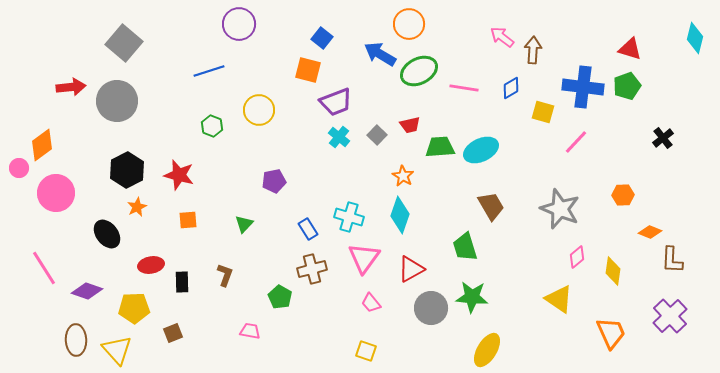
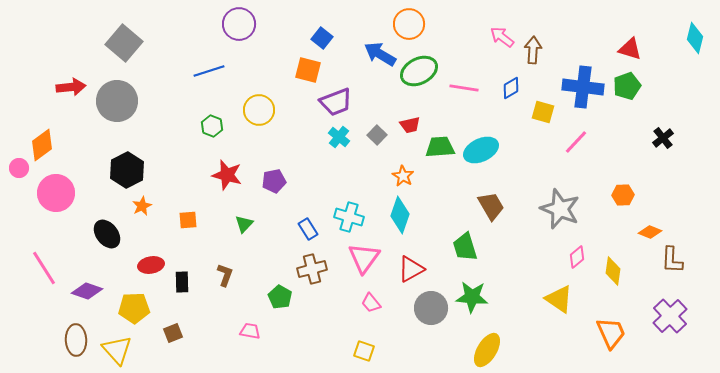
red star at (179, 175): moved 48 px right
orange star at (137, 207): moved 5 px right, 1 px up
yellow square at (366, 351): moved 2 px left
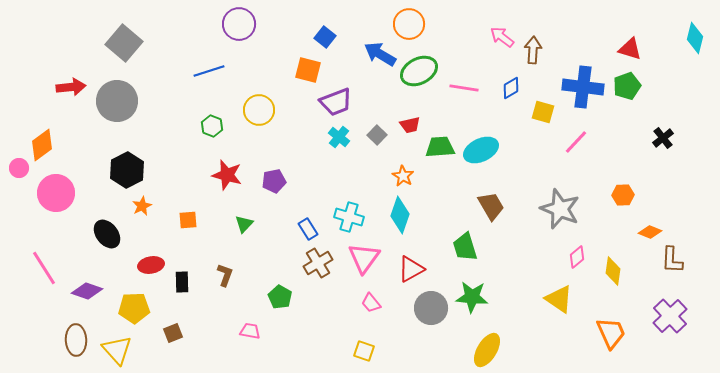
blue square at (322, 38): moved 3 px right, 1 px up
brown cross at (312, 269): moved 6 px right, 6 px up; rotated 16 degrees counterclockwise
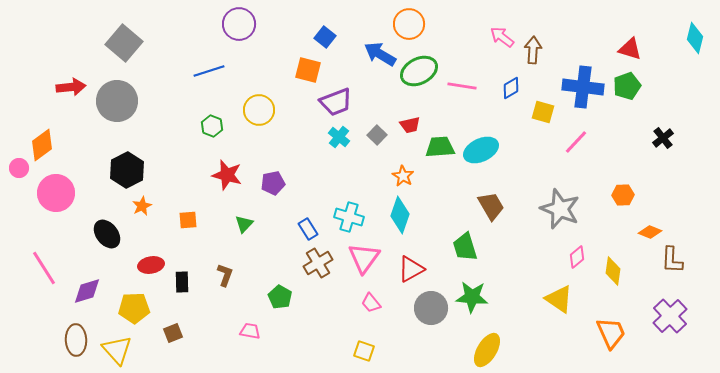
pink line at (464, 88): moved 2 px left, 2 px up
purple pentagon at (274, 181): moved 1 px left, 2 px down
purple diamond at (87, 291): rotated 36 degrees counterclockwise
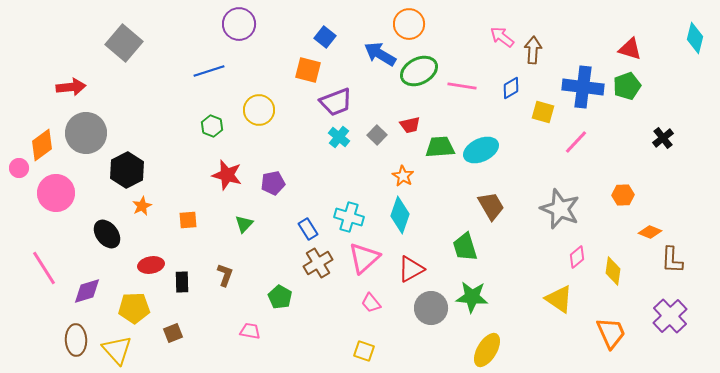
gray circle at (117, 101): moved 31 px left, 32 px down
pink triangle at (364, 258): rotated 12 degrees clockwise
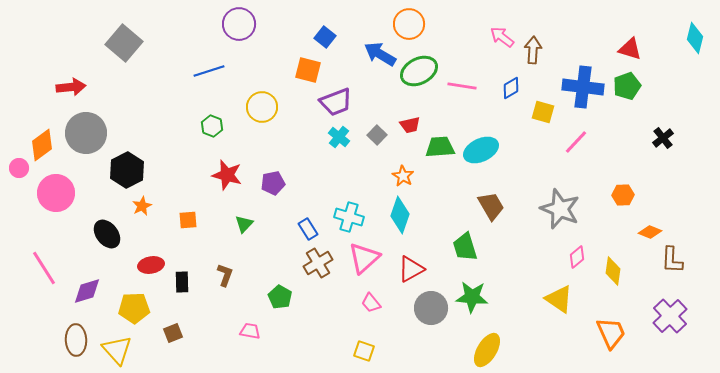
yellow circle at (259, 110): moved 3 px right, 3 px up
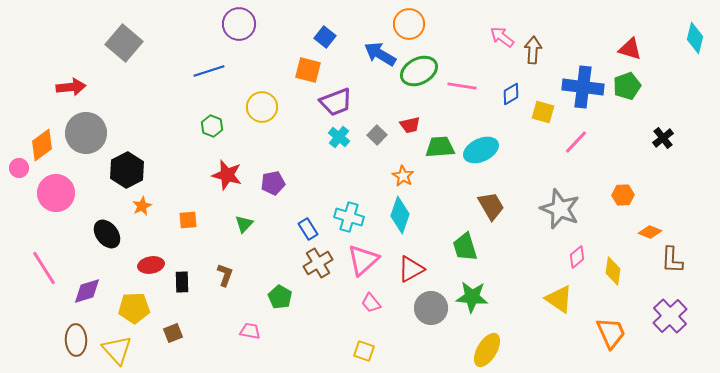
blue diamond at (511, 88): moved 6 px down
pink triangle at (364, 258): moved 1 px left, 2 px down
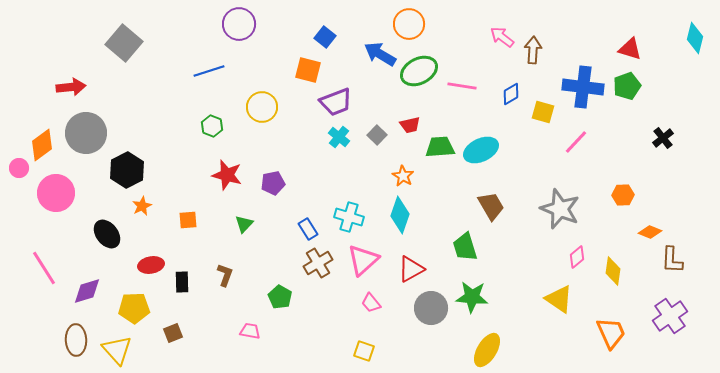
purple cross at (670, 316): rotated 8 degrees clockwise
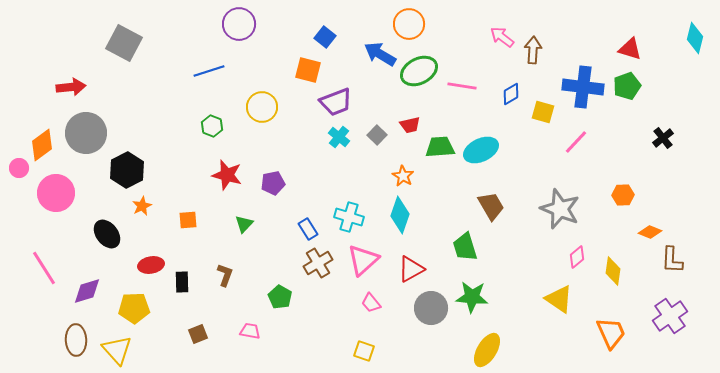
gray square at (124, 43): rotated 12 degrees counterclockwise
brown square at (173, 333): moved 25 px right, 1 px down
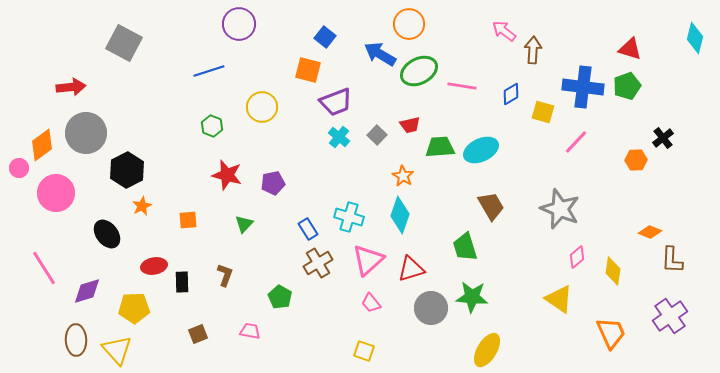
pink arrow at (502, 37): moved 2 px right, 6 px up
orange hexagon at (623, 195): moved 13 px right, 35 px up
pink triangle at (363, 260): moved 5 px right
red ellipse at (151, 265): moved 3 px right, 1 px down
red triangle at (411, 269): rotated 12 degrees clockwise
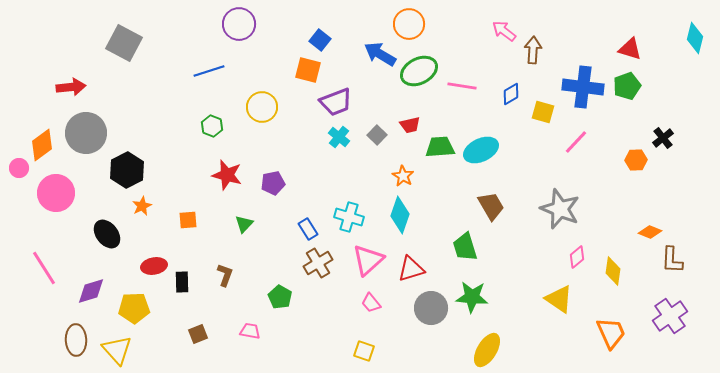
blue square at (325, 37): moved 5 px left, 3 px down
purple diamond at (87, 291): moved 4 px right
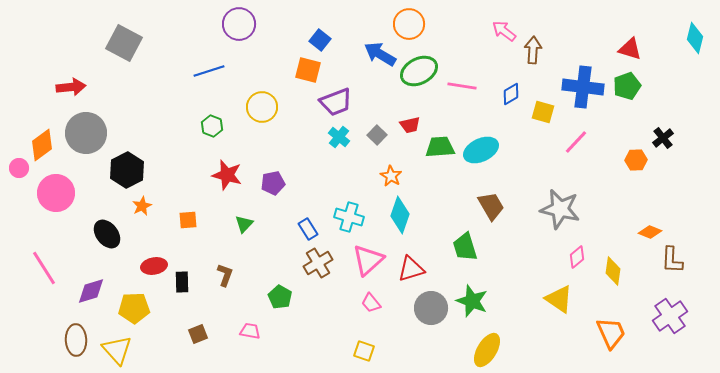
orange star at (403, 176): moved 12 px left
gray star at (560, 209): rotated 9 degrees counterclockwise
green star at (472, 297): moved 4 px down; rotated 16 degrees clockwise
